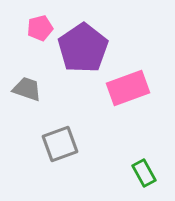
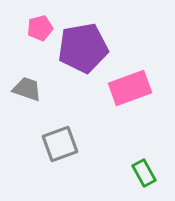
purple pentagon: rotated 24 degrees clockwise
pink rectangle: moved 2 px right
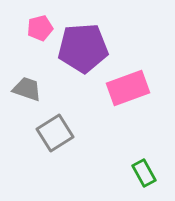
purple pentagon: rotated 6 degrees clockwise
pink rectangle: moved 2 px left
gray square: moved 5 px left, 11 px up; rotated 12 degrees counterclockwise
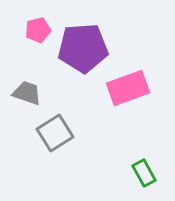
pink pentagon: moved 2 px left, 2 px down
gray trapezoid: moved 4 px down
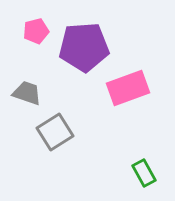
pink pentagon: moved 2 px left, 1 px down
purple pentagon: moved 1 px right, 1 px up
gray square: moved 1 px up
